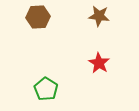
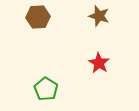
brown star: rotated 10 degrees clockwise
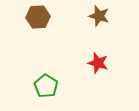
red star: moved 1 px left; rotated 15 degrees counterclockwise
green pentagon: moved 3 px up
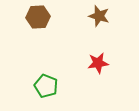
red star: rotated 25 degrees counterclockwise
green pentagon: rotated 10 degrees counterclockwise
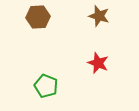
red star: rotated 30 degrees clockwise
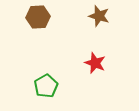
red star: moved 3 px left
green pentagon: rotated 20 degrees clockwise
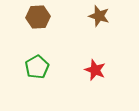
red star: moved 7 px down
green pentagon: moved 9 px left, 19 px up
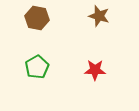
brown hexagon: moved 1 px left, 1 px down; rotated 15 degrees clockwise
red star: rotated 20 degrees counterclockwise
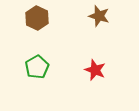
brown hexagon: rotated 15 degrees clockwise
red star: rotated 20 degrees clockwise
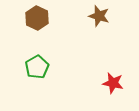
red star: moved 18 px right, 13 px down; rotated 10 degrees counterclockwise
